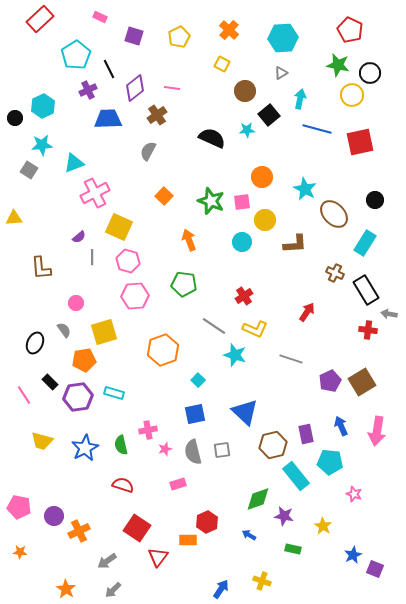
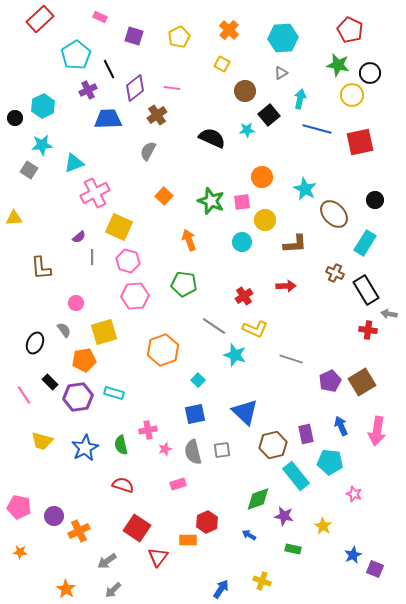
red arrow at (307, 312): moved 21 px left, 26 px up; rotated 54 degrees clockwise
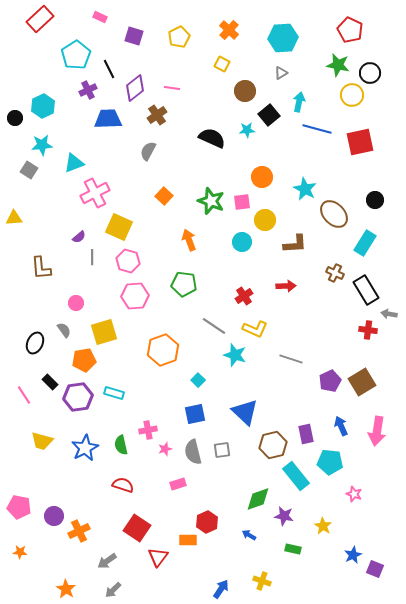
cyan arrow at (300, 99): moved 1 px left, 3 px down
